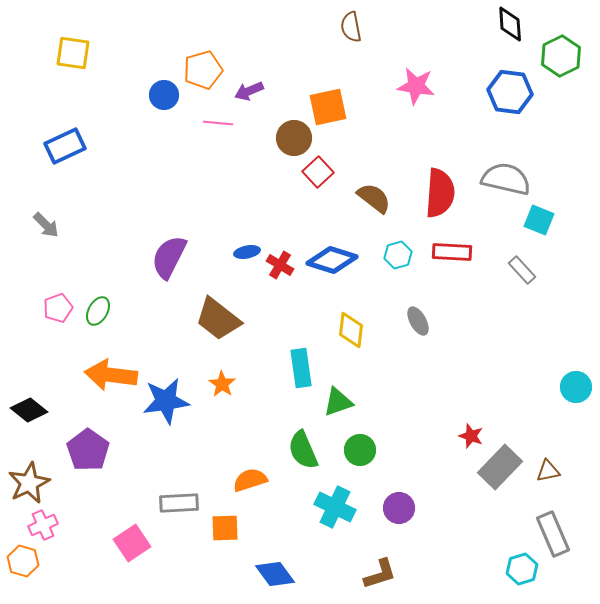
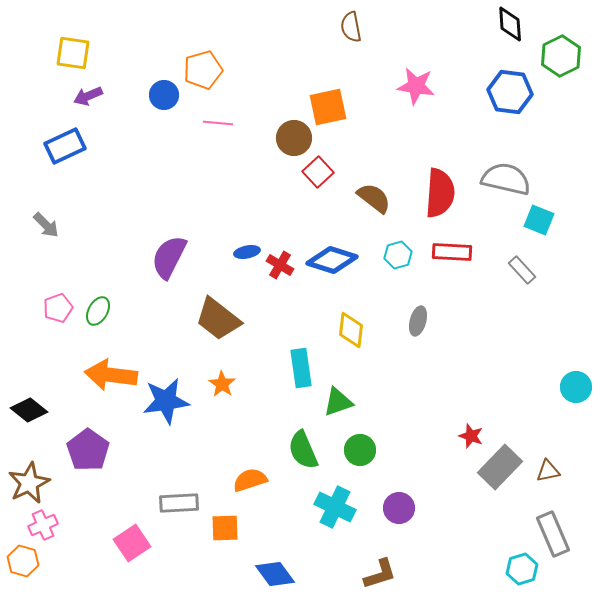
purple arrow at (249, 91): moved 161 px left, 5 px down
gray ellipse at (418, 321): rotated 44 degrees clockwise
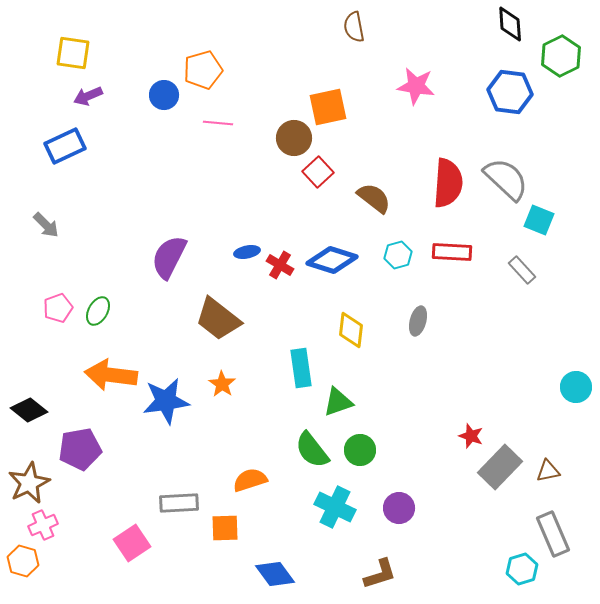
brown semicircle at (351, 27): moved 3 px right
gray semicircle at (506, 179): rotated 30 degrees clockwise
red semicircle at (440, 193): moved 8 px right, 10 px up
purple pentagon at (88, 450): moved 8 px left, 1 px up; rotated 27 degrees clockwise
green semicircle at (303, 450): moved 9 px right; rotated 15 degrees counterclockwise
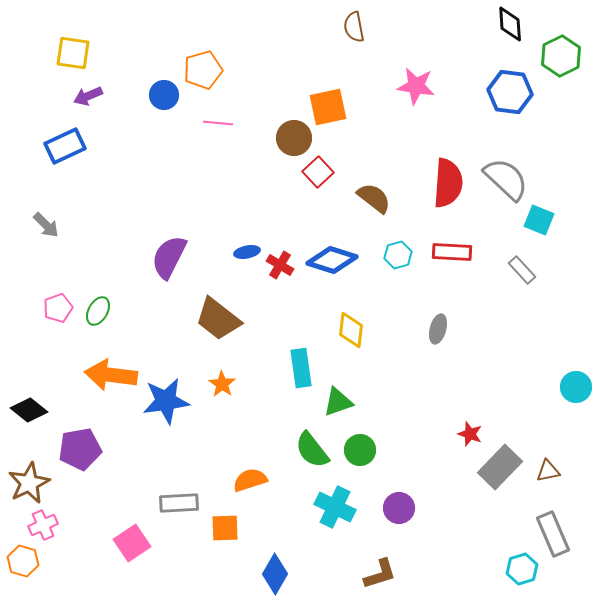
gray ellipse at (418, 321): moved 20 px right, 8 px down
red star at (471, 436): moved 1 px left, 2 px up
blue diamond at (275, 574): rotated 66 degrees clockwise
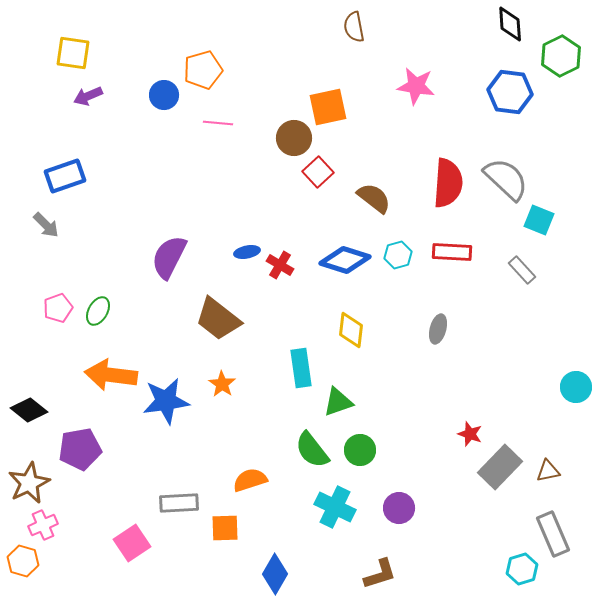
blue rectangle at (65, 146): moved 30 px down; rotated 6 degrees clockwise
blue diamond at (332, 260): moved 13 px right
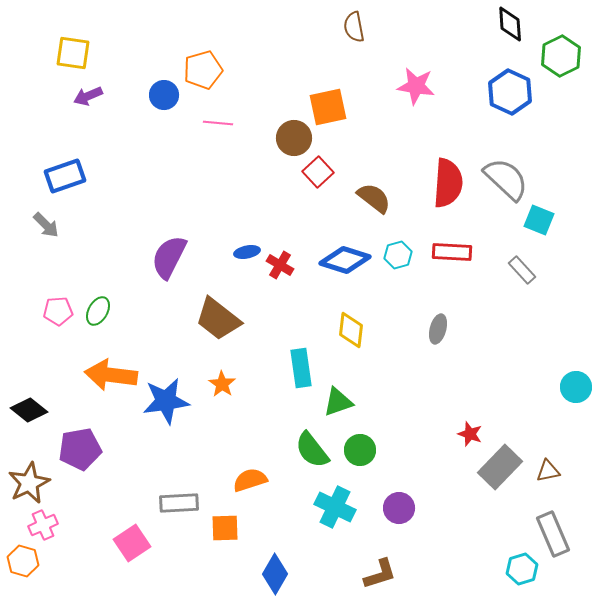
blue hexagon at (510, 92): rotated 18 degrees clockwise
pink pentagon at (58, 308): moved 3 px down; rotated 16 degrees clockwise
